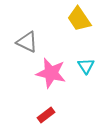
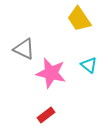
gray triangle: moved 3 px left, 7 px down
cyan triangle: moved 3 px right, 1 px up; rotated 18 degrees counterclockwise
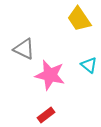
pink star: moved 1 px left, 2 px down
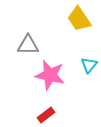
gray triangle: moved 4 px right, 4 px up; rotated 25 degrees counterclockwise
cyan triangle: rotated 30 degrees clockwise
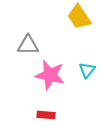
yellow trapezoid: moved 2 px up
cyan triangle: moved 2 px left, 5 px down
red rectangle: rotated 42 degrees clockwise
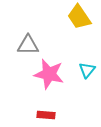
pink star: moved 1 px left, 1 px up
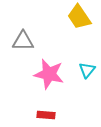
gray triangle: moved 5 px left, 4 px up
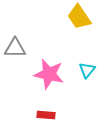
gray triangle: moved 8 px left, 7 px down
